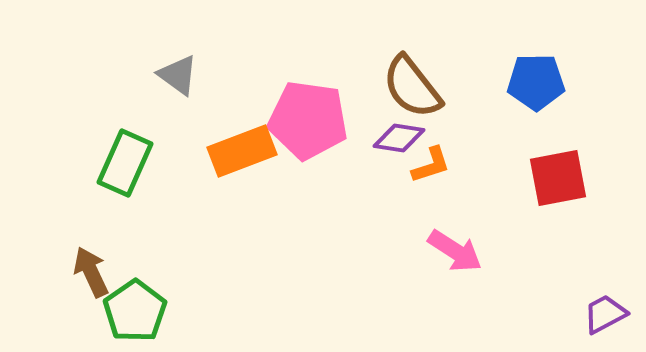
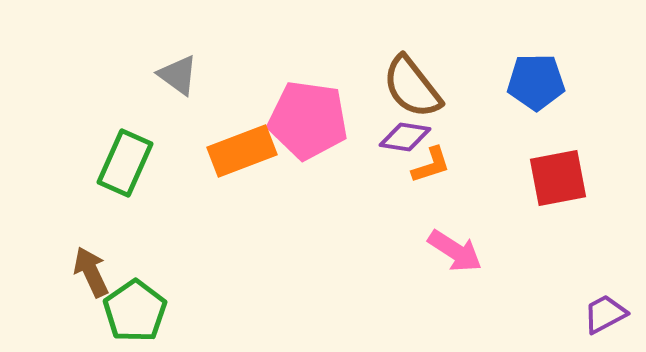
purple diamond: moved 6 px right, 1 px up
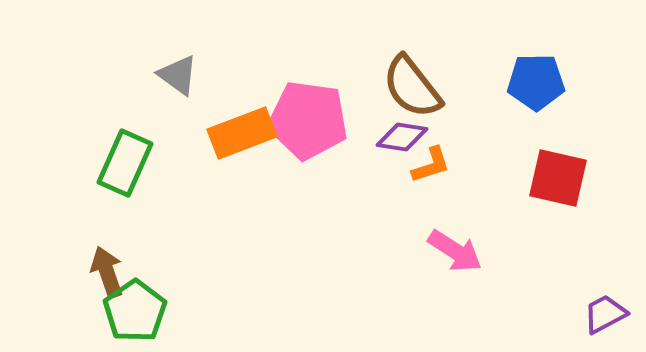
purple diamond: moved 3 px left
orange rectangle: moved 18 px up
red square: rotated 24 degrees clockwise
brown arrow: moved 16 px right; rotated 6 degrees clockwise
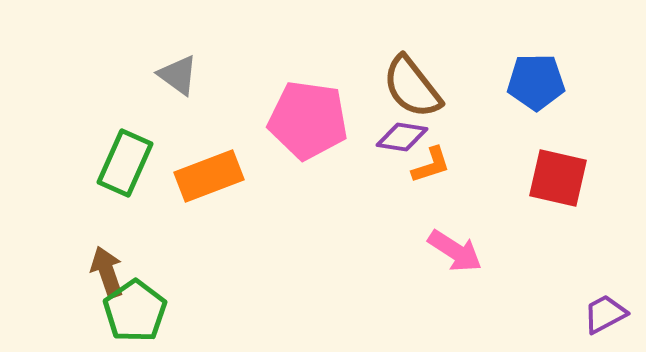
orange rectangle: moved 33 px left, 43 px down
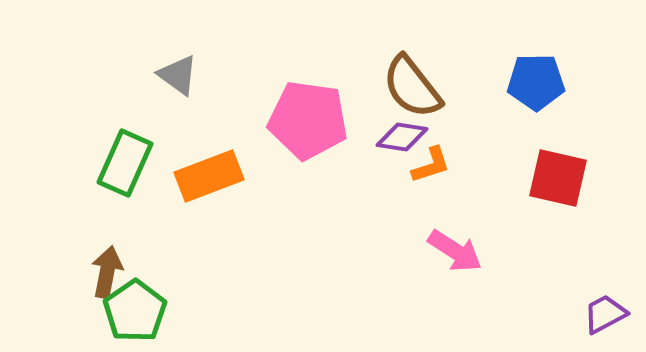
brown arrow: rotated 30 degrees clockwise
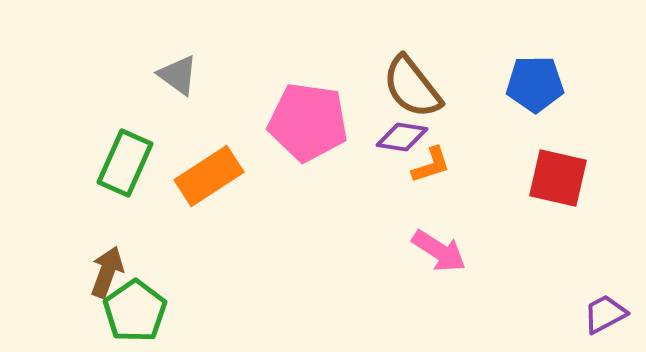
blue pentagon: moved 1 px left, 2 px down
pink pentagon: moved 2 px down
orange rectangle: rotated 12 degrees counterclockwise
pink arrow: moved 16 px left
brown arrow: rotated 9 degrees clockwise
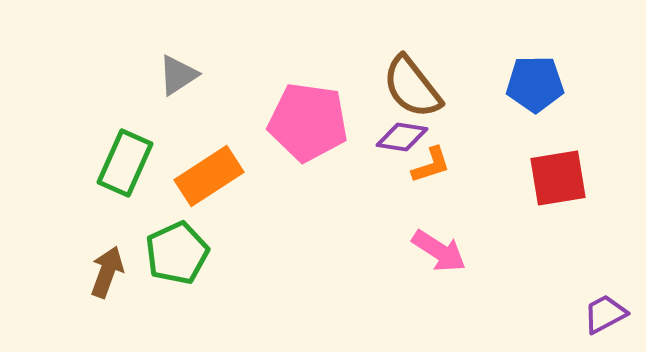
gray triangle: rotated 51 degrees clockwise
red square: rotated 22 degrees counterclockwise
green pentagon: moved 42 px right, 58 px up; rotated 10 degrees clockwise
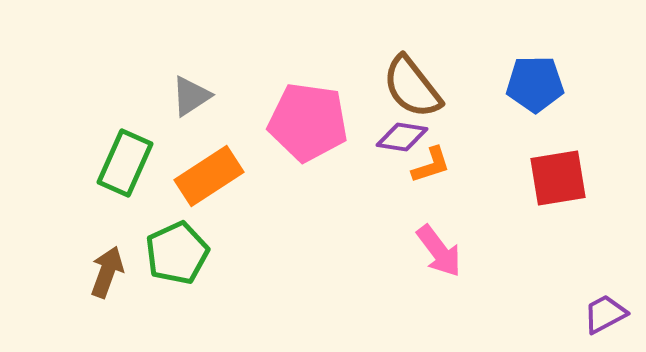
gray triangle: moved 13 px right, 21 px down
pink arrow: rotated 20 degrees clockwise
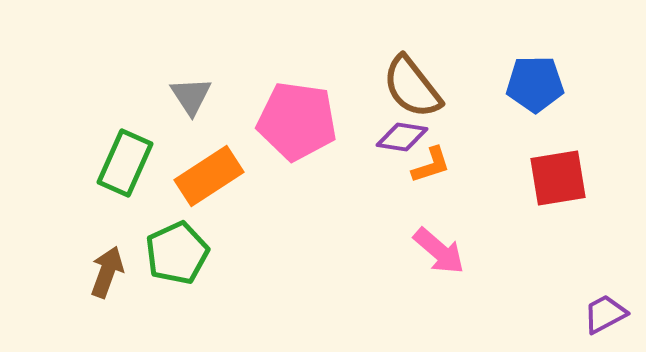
gray triangle: rotated 30 degrees counterclockwise
pink pentagon: moved 11 px left, 1 px up
pink arrow: rotated 12 degrees counterclockwise
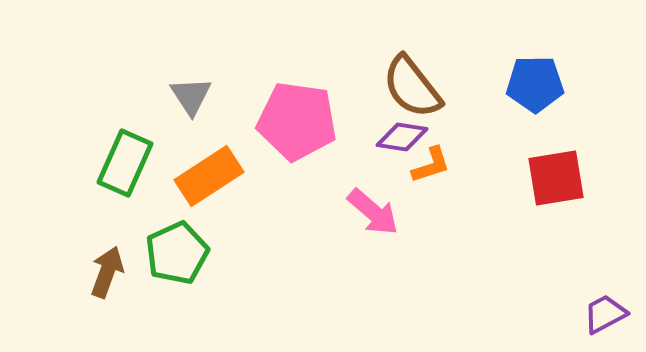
red square: moved 2 px left
pink arrow: moved 66 px left, 39 px up
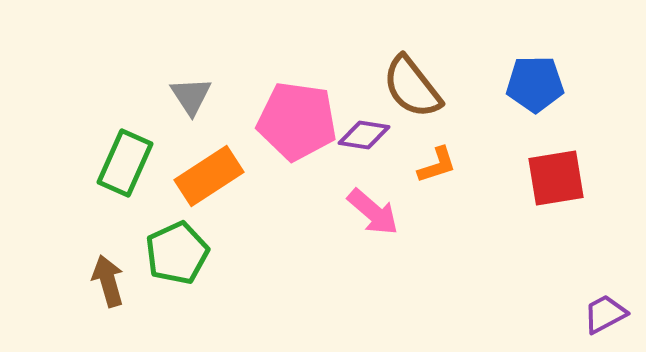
purple diamond: moved 38 px left, 2 px up
orange L-shape: moved 6 px right
brown arrow: moved 1 px right, 9 px down; rotated 36 degrees counterclockwise
